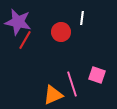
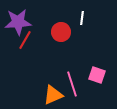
purple star: rotated 16 degrees counterclockwise
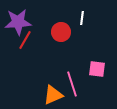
pink square: moved 6 px up; rotated 12 degrees counterclockwise
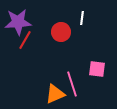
orange triangle: moved 2 px right, 1 px up
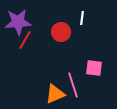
pink square: moved 3 px left, 1 px up
pink line: moved 1 px right, 1 px down
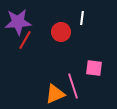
pink line: moved 1 px down
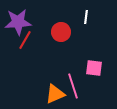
white line: moved 4 px right, 1 px up
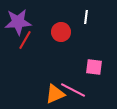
pink square: moved 1 px up
pink line: moved 4 px down; rotated 45 degrees counterclockwise
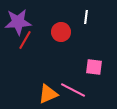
orange triangle: moved 7 px left
